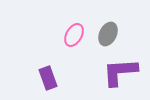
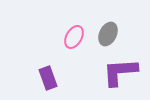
pink ellipse: moved 2 px down
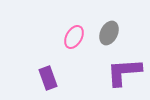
gray ellipse: moved 1 px right, 1 px up
purple L-shape: moved 4 px right
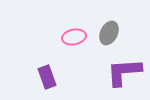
pink ellipse: rotated 50 degrees clockwise
purple rectangle: moved 1 px left, 1 px up
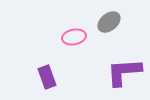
gray ellipse: moved 11 px up; rotated 25 degrees clockwise
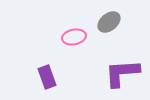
purple L-shape: moved 2 px left, 1 px down
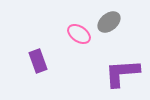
pink ellipse: moved 5 px right, 3 px up; rotated 45 degrees clockwise
purple rectangle: moved 9 px left, 16 px up
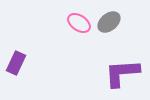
pink ellipse: moved 11 px up
purple rectangle: moved 22 px left, 2 px down; rotated 45 degrees clockwise
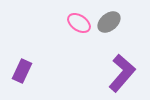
purple rectangle: moved 6 px right, 8 px down
purple L-shape: rotated 135 degrees clockwise
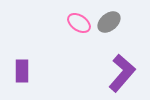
purple rectangle: rotated 25 degrees counterclockwise
